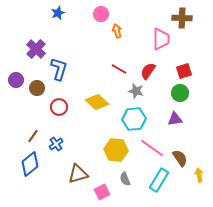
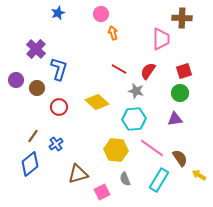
orange arrow: moved 4 px left, 2 px down
yellow arrow: rotated 48 degrees counterclockwise
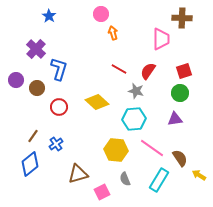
blue star: moved 9 px left, 3 px down; rotated 16 degrees counterclockwise
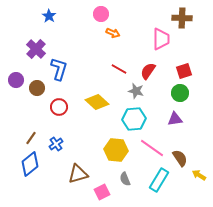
orange arrow: rotated 128 degrees clockwise
brown line: moved 2 px left, 2 px down
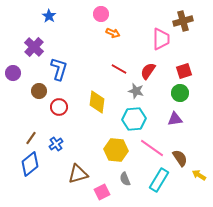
brown cross: moved 1 px right, 3 px down; rotated 18 degrees counterclockwise
purple cross: moved 2 px left, 2 px up
purple circle: moved 3 px left, 7 px up
brown circle: moved 2 px right, 3 px down
yellow diamond: rotated 55 degrees clockwise
